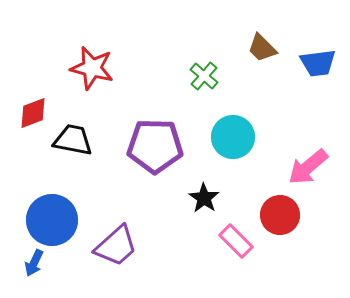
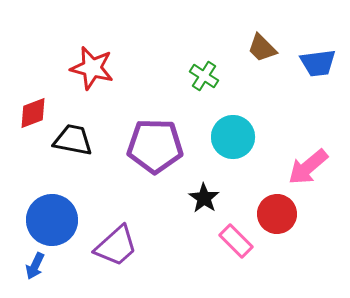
green cross: rotated 8 degrees counterclockwise
red circle: moved 3 px left, 1 px up
blue arrow: moved 1 px right, 3 px down
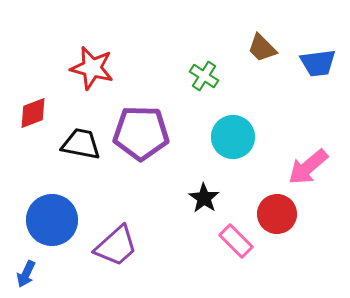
black trapezoid: moved 8 px right, 4 px down
purple pentagon: moved 14 px left, 13 px up
blue arrow: moved 9 px left, 8 px down
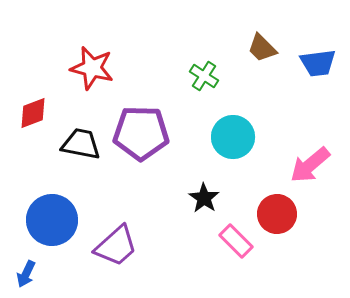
pink arrow: moved 2 px right, 2 px up
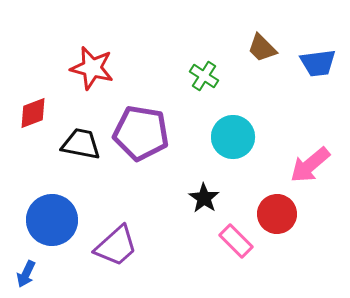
purple pentagon: rotated 8 degrees clockwise
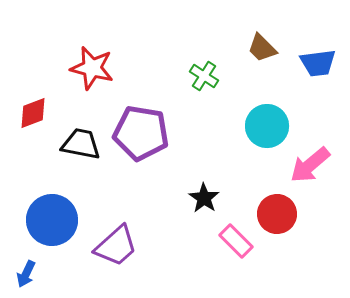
cyan circle: moved 34 px right, 11 px up
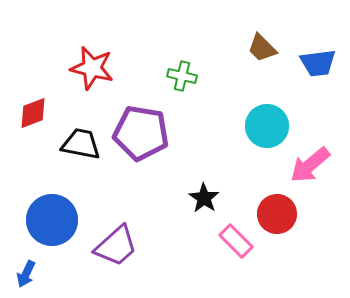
green cross: moved 22 px left; rotated 20 degrees counterclockwise
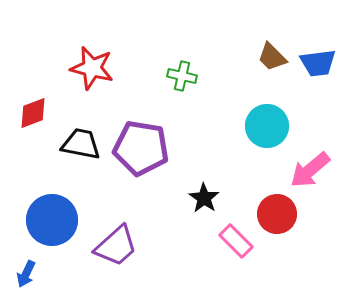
brown trapezoid: moved 10 px right, 9 px down
purple pentagon: moved 15 px down
pink arrow: moved 5 px down
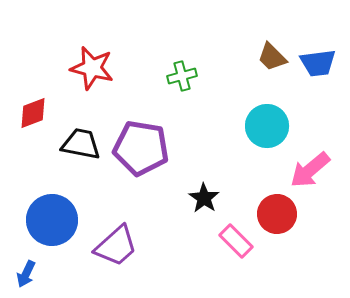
green cross: rotated 28 degrees counterclockwise
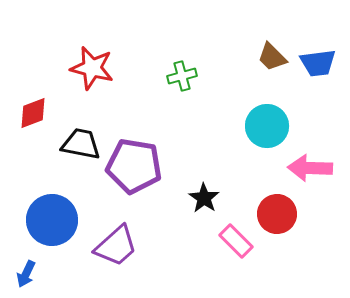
purple pentagon: moved 7 px left, 18 px down
pink arrow: moved 2 px up; rotated 42 degrees clockwise
